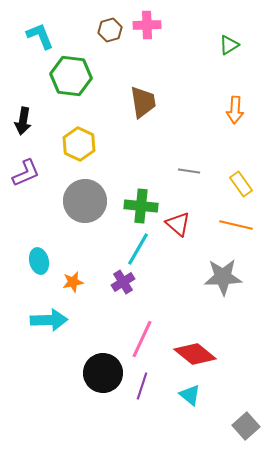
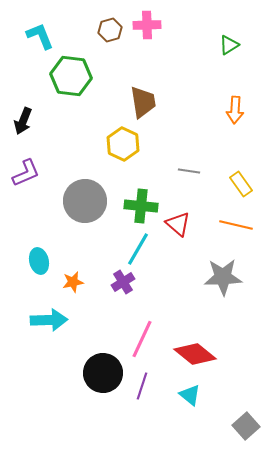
black arrow: rotated 12 degrees clockwise
yellow hexagon: moved 44 px right
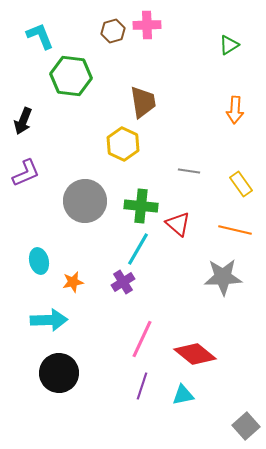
brown hexagon: moved 3 px right, 1 px down
orange line: moved 1 px left, 5 px down
black circle: moved 44 px left
cyan triangle: moved 7 px left; rotated 50 degrees counterclockwise
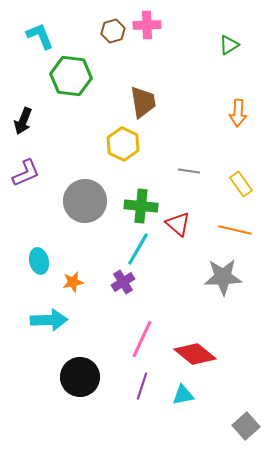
orange arrow: moved 3 px right, 3 px down
black circle: moved 21 px right, 4 px down
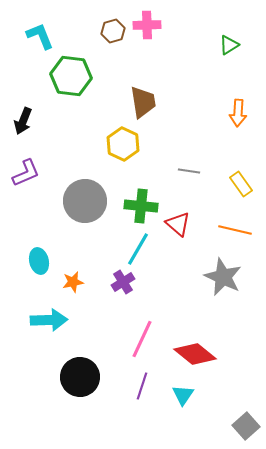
gray star: rotated 27 degrees clockwise
cyan triangle: rotated 45 degrees counterclockwise
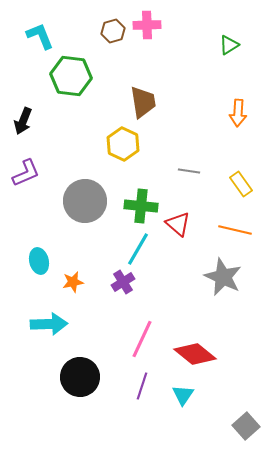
cyan arrow: moved 4 px down
